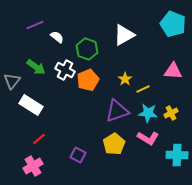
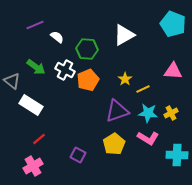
green hexagon: rotated 15 degrees counterclockwise
gray triangle: rotated 30 degrees counterclockwise
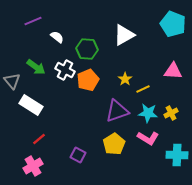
purple line: moved 2 px left, 4 px up
gray triangle: rotated 12 degrees clockwise
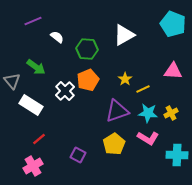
white cross: moved 21 px down; rotated 18 degrees clockwise
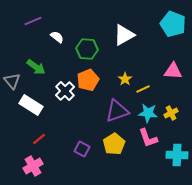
pink L-shape: rotated 40 degrees clockwise
purple square: moved 4 px right, 6 px up
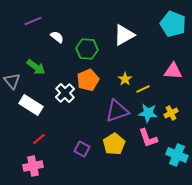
white cross: moved 2 px down
cyan cross: rotated 20 degrees clockwise
pink cross: rotated 18 degrees clockwise
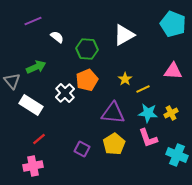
green arrow: rotated 60 degrees counterclockwise
orange pentagon: moved 1 px left
purple triangle: moved 4 px left, 2 px down; rotated 25 degrees clockwise
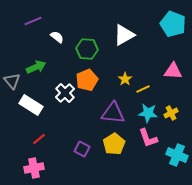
pink cross: moved 1 px right, 2 px down
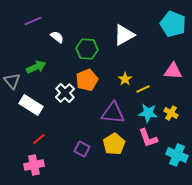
yellow cross: rotated 32 degrees counterclockwise
pink cross: moved 3 px up
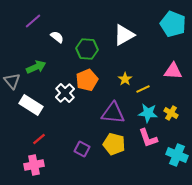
purple line: rotated 18 degrees counterclockwise
yellow pentagon: rotated 25 degrees counterclockwise
